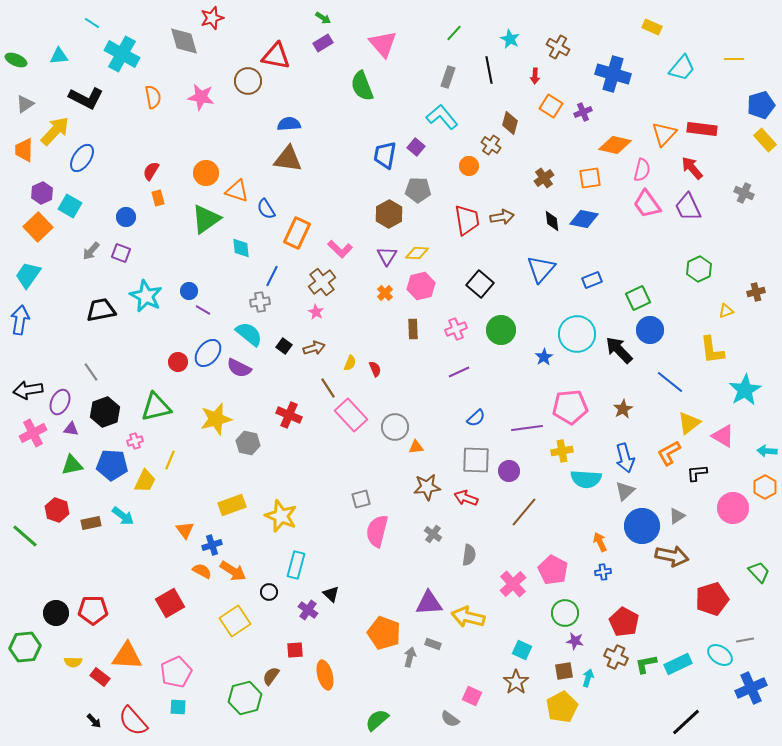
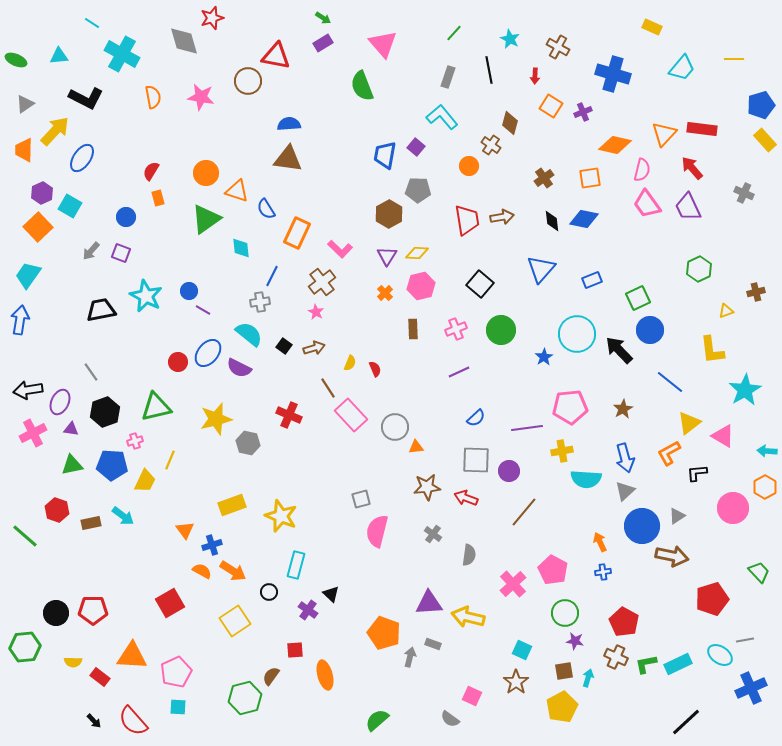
orange triangle at (127, 656): moved 5 px right
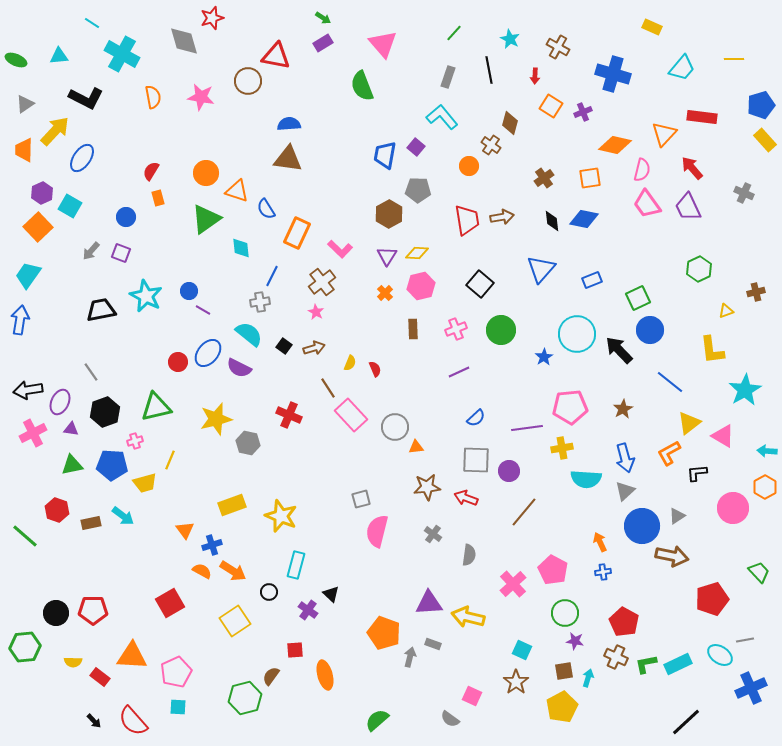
red rectangle at (702, 129): moved 12 px up
yellow cross at (562, 451): moved 3 px up
yellow trapezoid at (145, 481): moved 2 px down; rotated 50 degrees clockwise
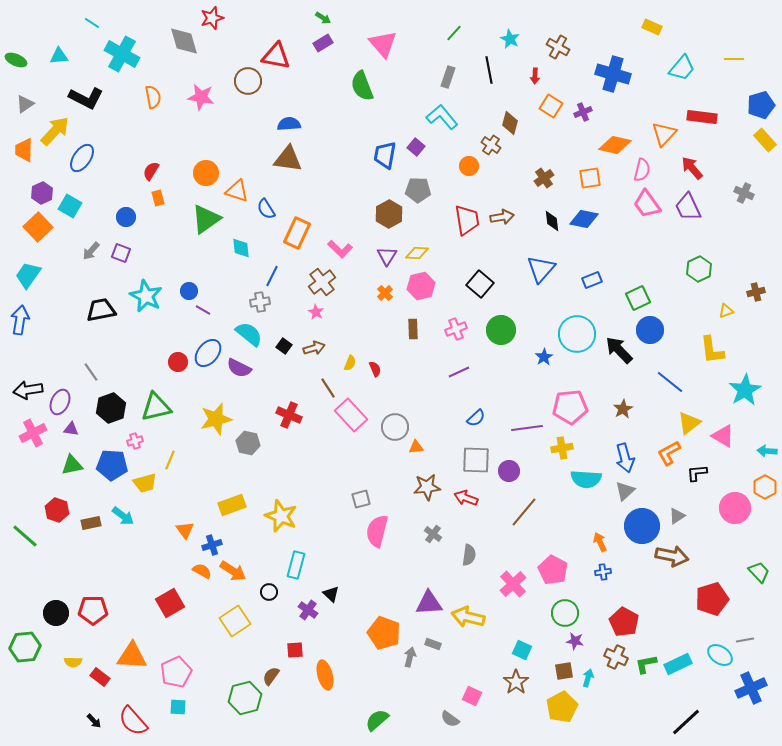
black hexagon at (105, 412): moved 6 px right, 4 px up
pink circle at (733, 508): moved 2 px right
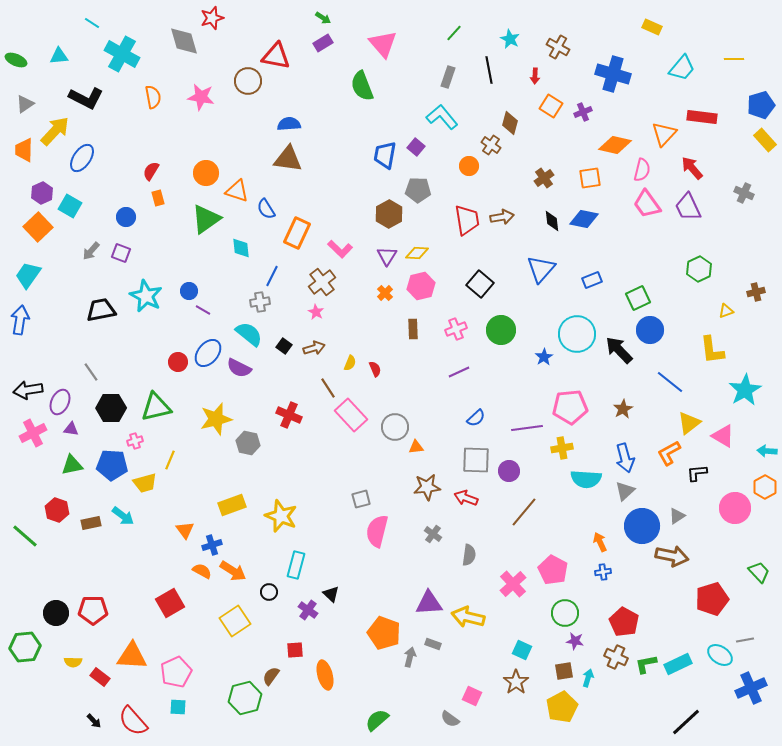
black hexagon at (111, 408): rotated 20 degrees clockwise
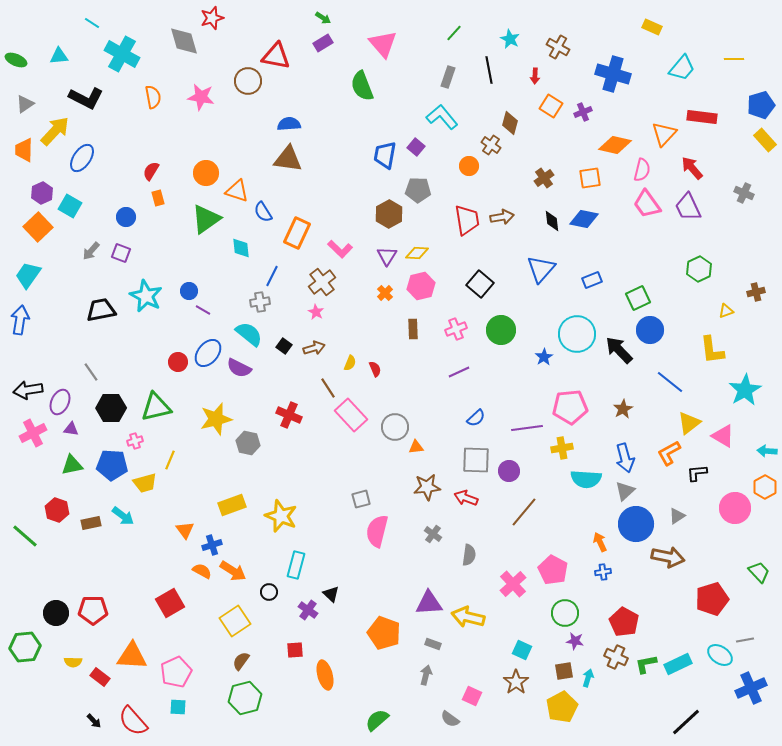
blue semicircle at (266, 209): moved 3 px left, 3 px down
blue circle at (642, 526): moved 6 px left, 2 px up
brown arrow at (672, 556): moved 4 px left, 1 px down
gray arrow at (410, 657): moved 16 px right, 18 px down
brown semicircle at (271, 676): moved 30 px left, 15 px up
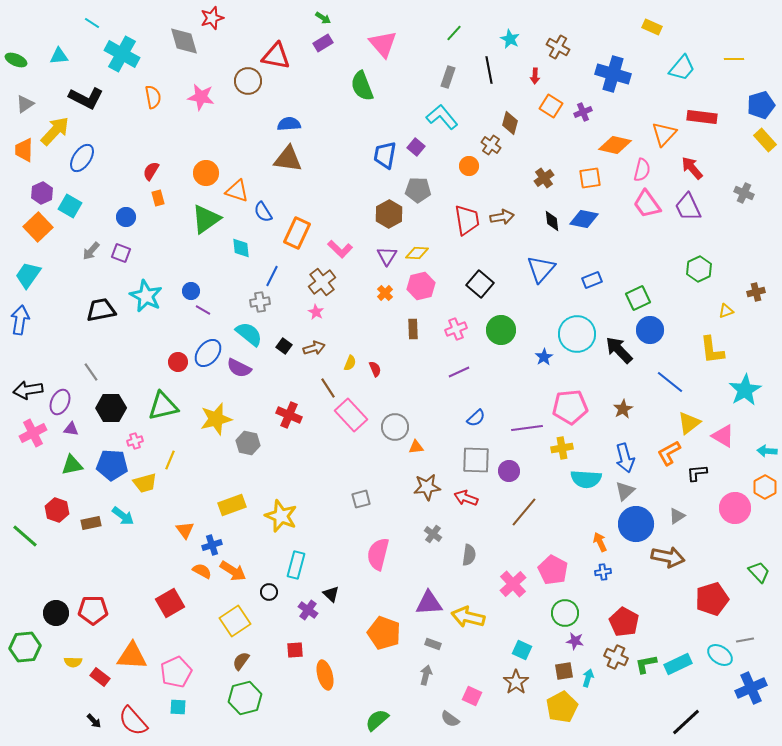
blue circle at (189, 291): moved 2 px right
green triangle at (156, 407): moved 7 px right, 1 px up
pink semicircle at (377, 531): moved 1 px right, 23 px down
